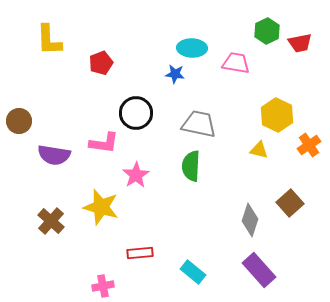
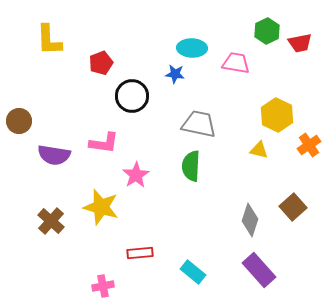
black circle: moved 4 px left, 17 px up
brown square: moved 3 px right, 4 px down
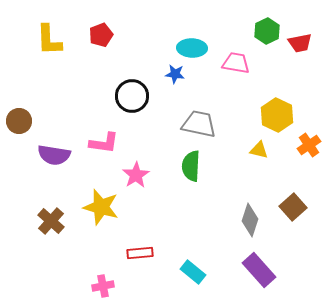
red pentagon: moved 28 px up
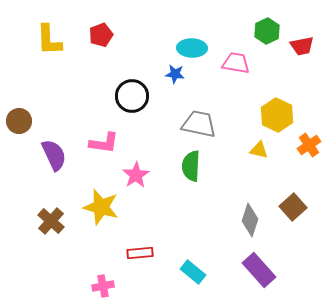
red trapezoid: moved 2 px right, 3 px down
purple semicircle: rotated 124 degrees counterclockwise
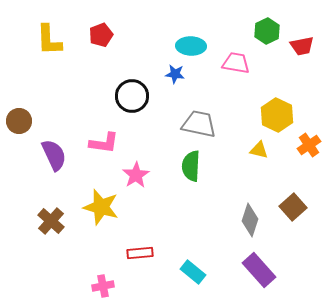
cyan ellipse: moved 1 px left, 2 px up
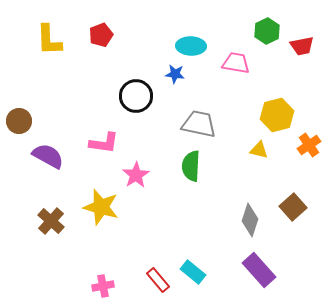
black circle: moved 4 px right
yellow hexagon: rotated 20 degrees clockwise
purple semicircle: moved 6 px left, 1 px down; rotated 36 degrees counterclockwise
red rectangle: moved 18 px right, 27 px down; rotated 55 degrees clockwise
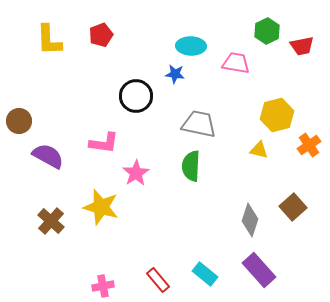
pink star: moved 2 px up
cyan rectangle: moved 12 px right, 2 px down
